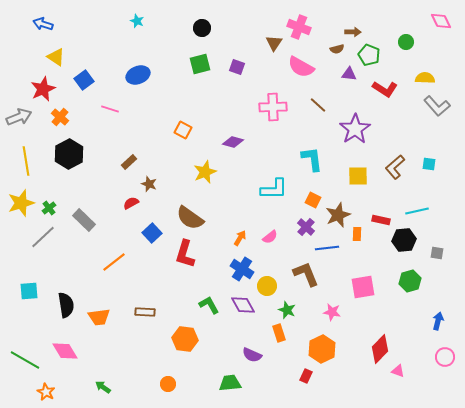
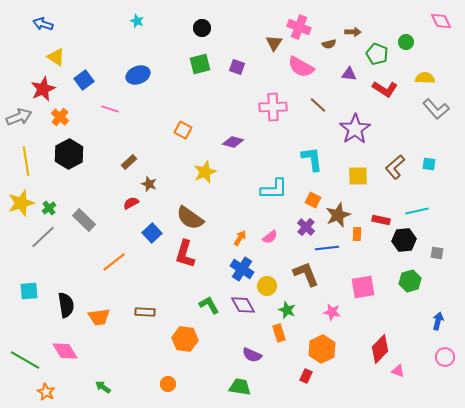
brown semicircle at (337, 49): moved 8 px left, 5 px up
green pentagon at (369, 55): moved 8 px right, 1 px up
gray L-shape at (437, 106): moved 1 px left, 3 px down
green trapezoid at (230, 383): moved 10 px right, 4 px down; rotated 15 degrees clockwise
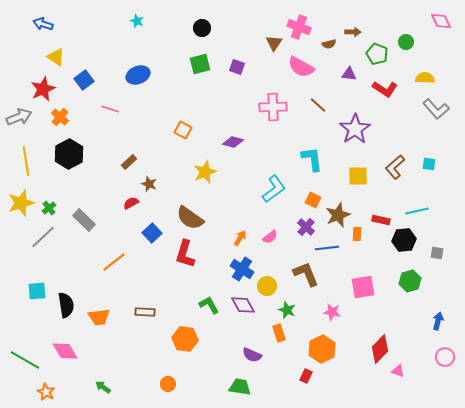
cyan L-shape at (274, 189): rotated 36 degrees counterclockwise
cyan square at (29, 291): moved 8 px right
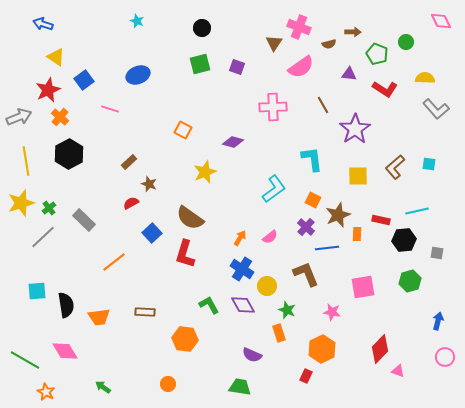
pink semicircle at (301, 67): rotated 64 degrees counterclockwise
red star at (43, 89): moved 5 px right, 1 px down
brown line at (318, 105): moved 5 px right; rotated 18 degrees clockwise
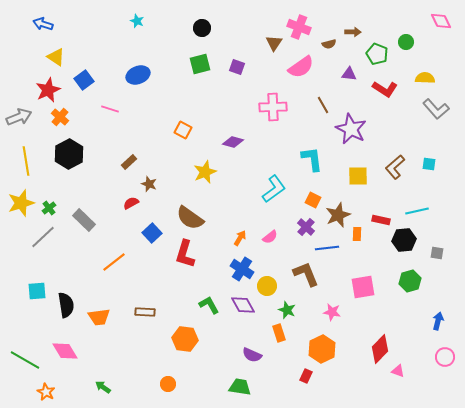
purple star at (355, 129): moved 4 px left; rotated 12 degrees counterclockwise
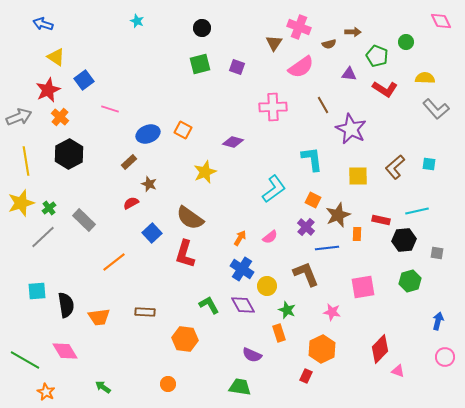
green pentagon at (377, 54): moved 2 px down
blue ellipse at (138, 75): moved 10 px right, 59 px down
